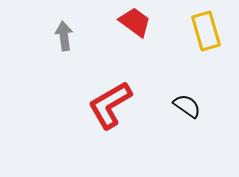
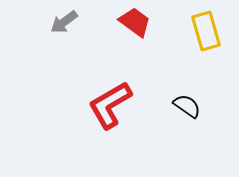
gray arrow: moved 14 px up; rotated 120 degrees counterclockwise
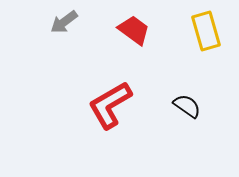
red trapezoid: moved 1 px left, 8 px down
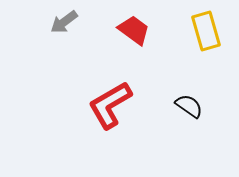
black semicircle: moved 2 px right
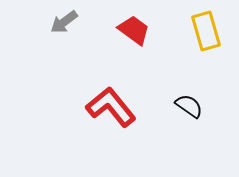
red L-shape: moved 1 px right, 2 px down; rotated 81 degrees clockwise
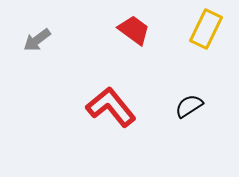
gray arrow: moved 27 px left, 18 px down
yellow rectangle: moved 2 px up; rotated 42 degrees clockwise
black semicircle: rotated 68 degrees counterclockwise
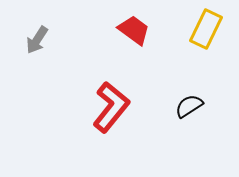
gray arrow: rotated 20 degrees counterclockwise
red L-shape: rotated 78 degrees clockwise
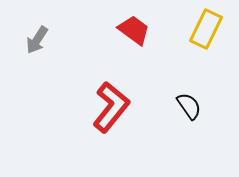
black semicircle: rotated 88 degrees clockwise
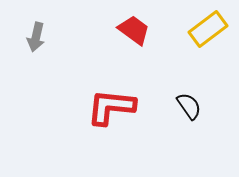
yellow rectangle: moved 2 px right; rotated 27 degrees clockwise
gray arrow: moved 1 px left, 3 px up; rotated 20 degrees counterclockwise
red L-shape: rotated 123 degrees counterclockwise
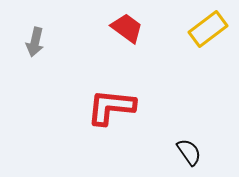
red trapezoid: moved 7 px left, 2 px up
gray arrow: moved 1 px left, 5 px down
black semicircle: moved 46 px down
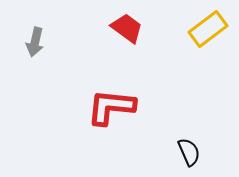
black semicircle: rotated 12 degrees clockwise
